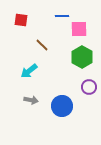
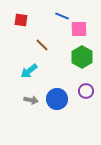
blue line: rotated 24 degrees clockwise
purple circle: moved 3 px left, 4 px down
blue circle: moved 5 px left, 7 px up
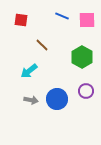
pink square: moved 8 px right, 9 px up
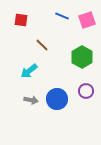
pink square: rotated 18 degrees counterclockwise
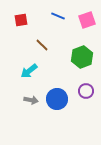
blue line: moved 4 px left
red square: rotated 16 degrees counterclockwise
green hexagon: rotated 10 degrees clockwise
